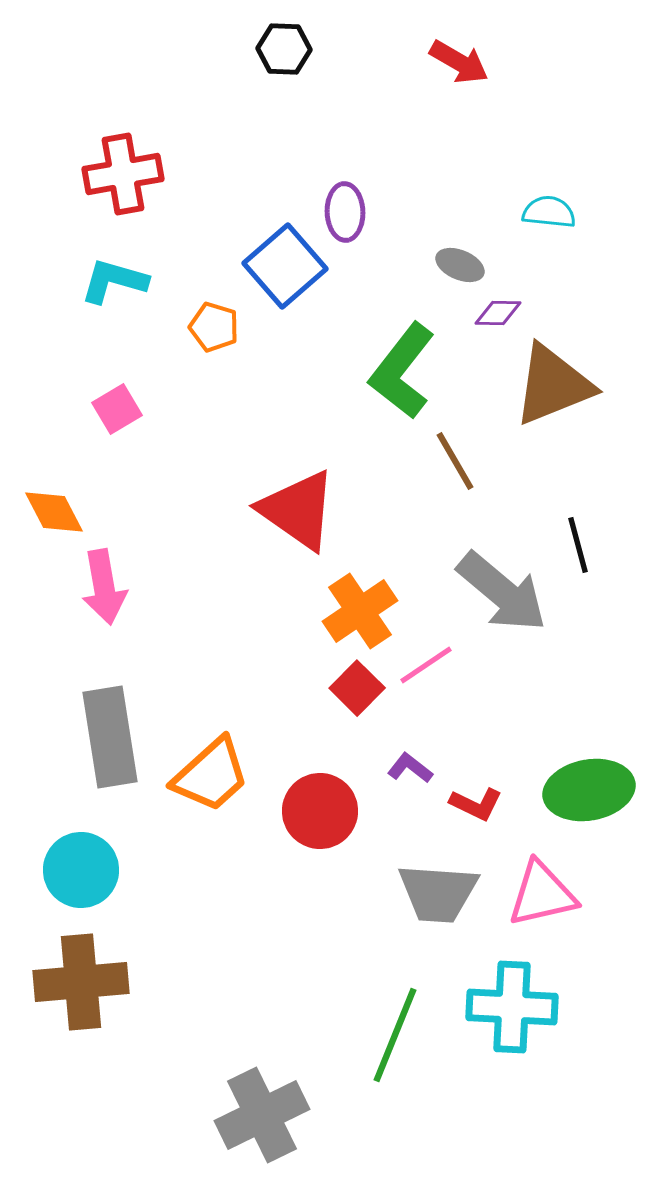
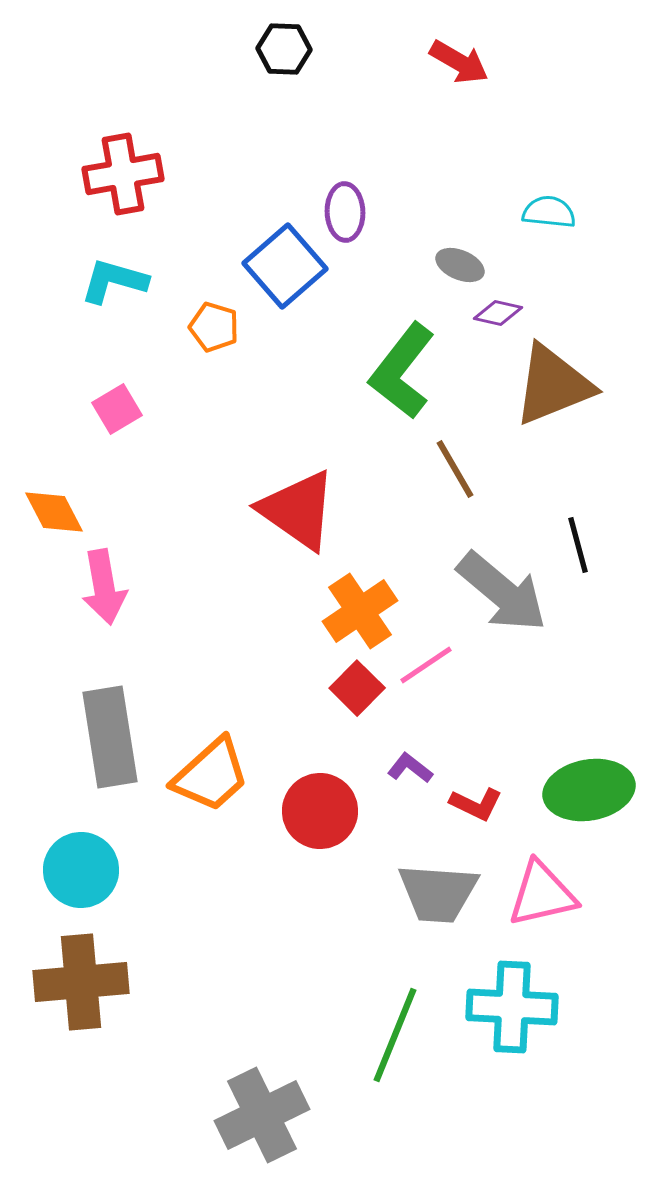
purple diamond: rotated 12 degrees clockwise
brown line: moved 8 px down
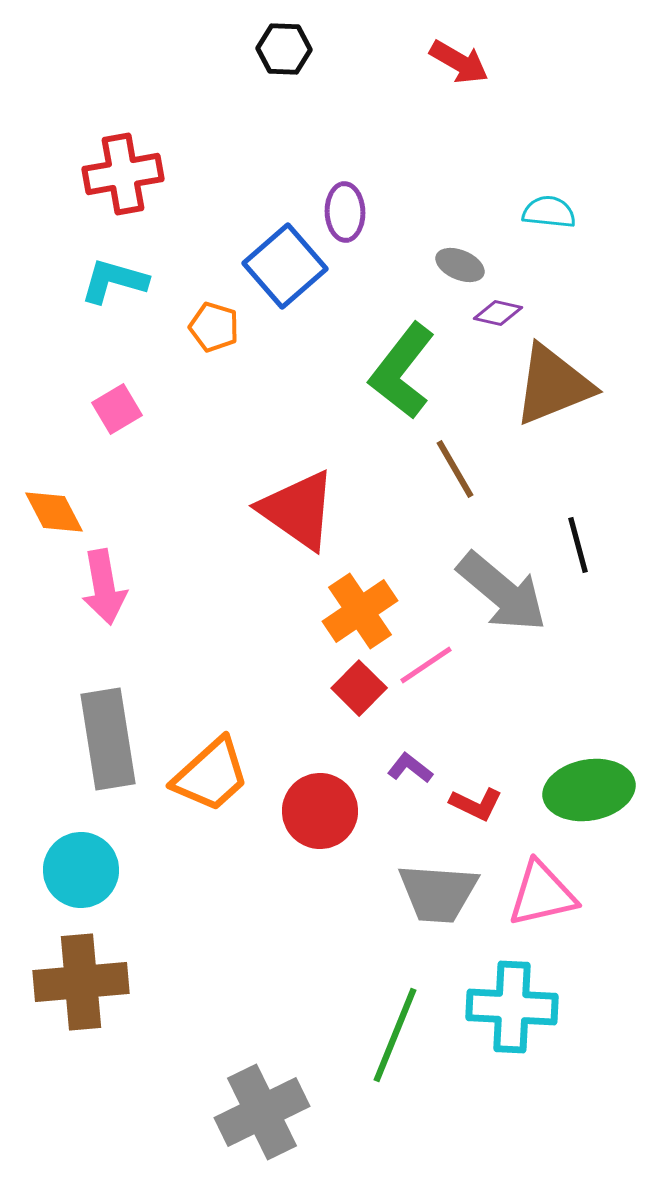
red square: moved 2 px right
gray rectangle: moved 2 px left, 2 px down
gray cross: moved 3 px up
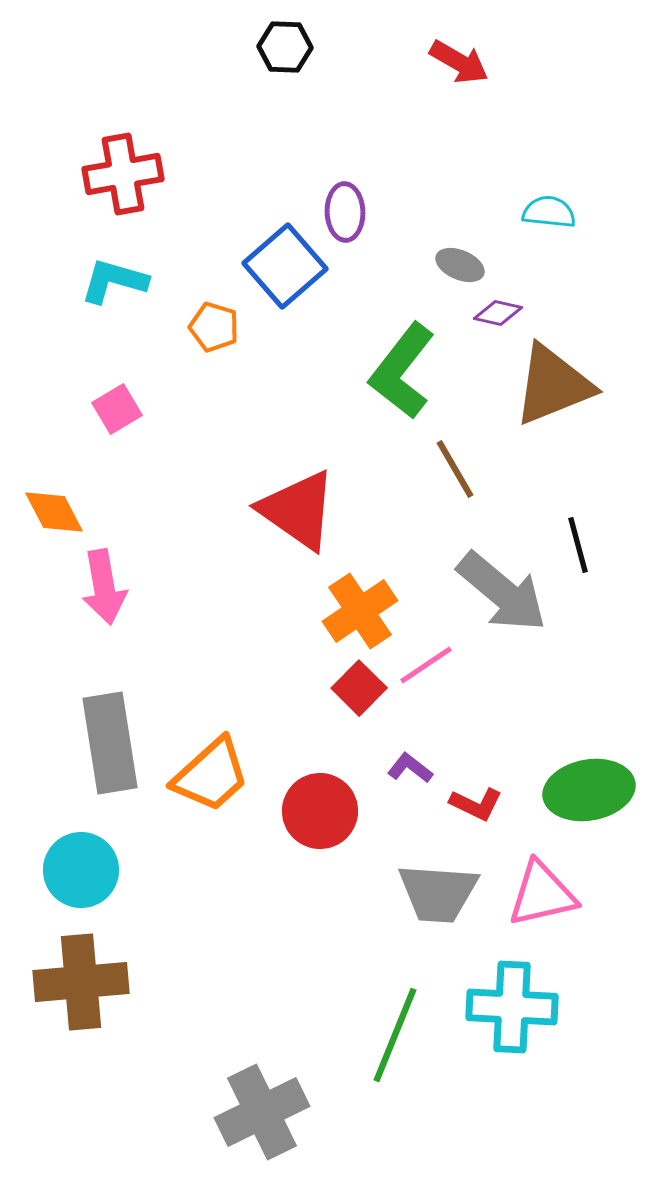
black hexagon: moved 1 px right, 2 px up
gray rectangle: moved 2 px right, 4 px down
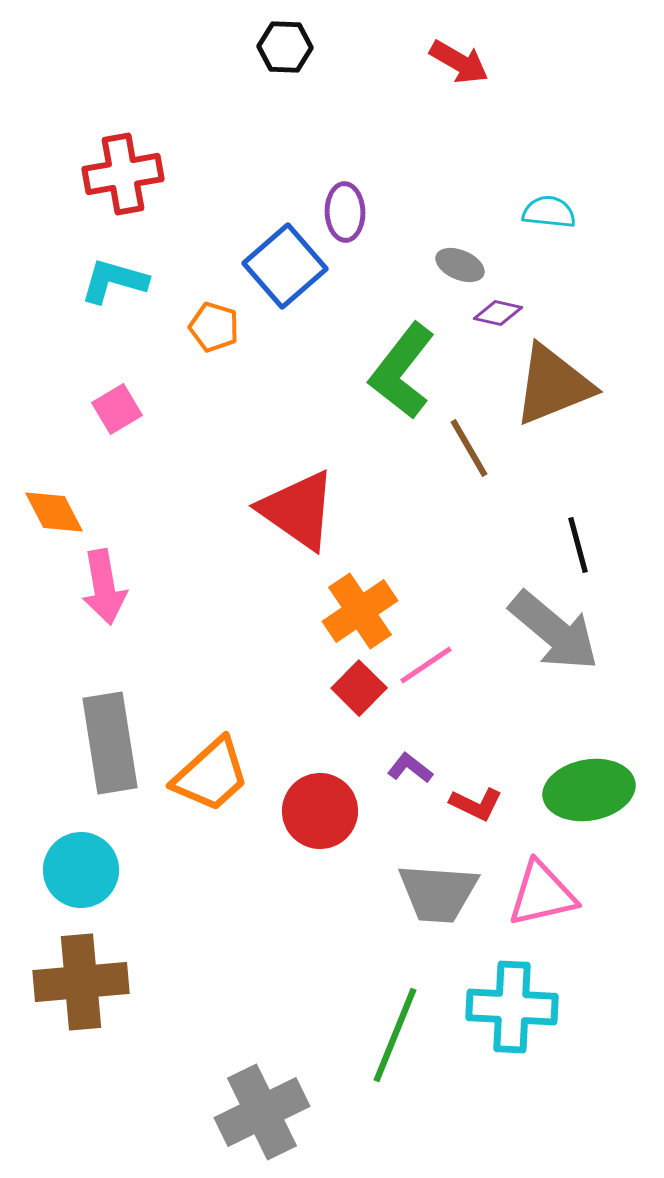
brown line: moved 14 px right, 21 px up
gray arrow: moved 52 px right, 39 px down
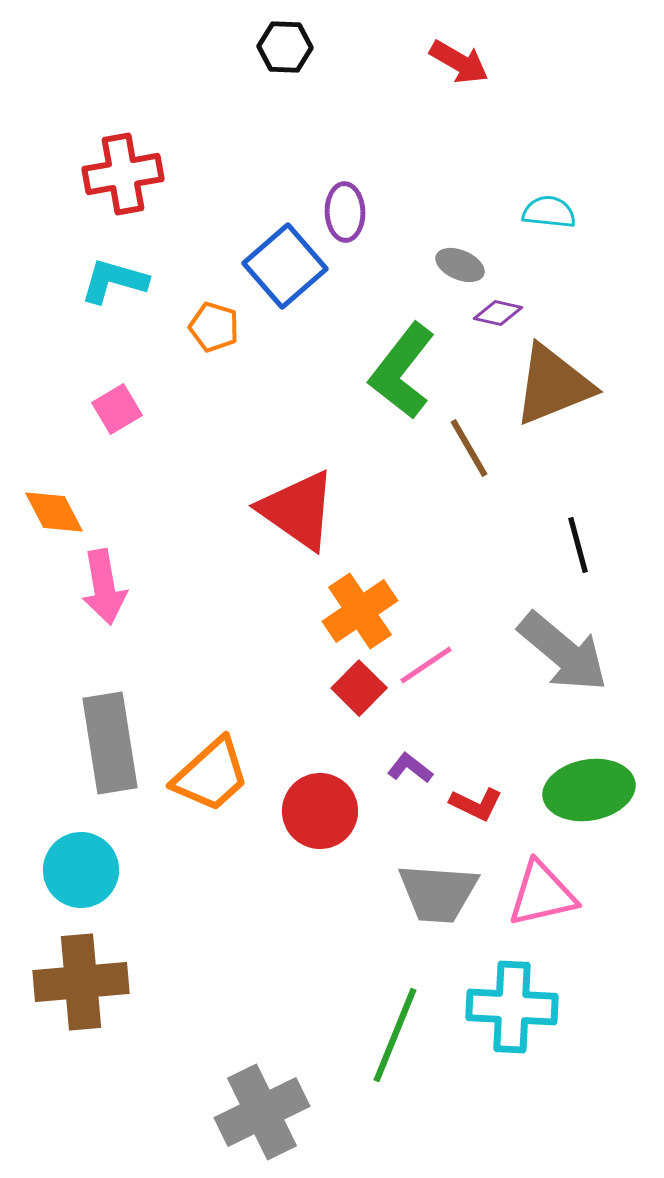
gray arrow: moved 9 px right, 21 px down
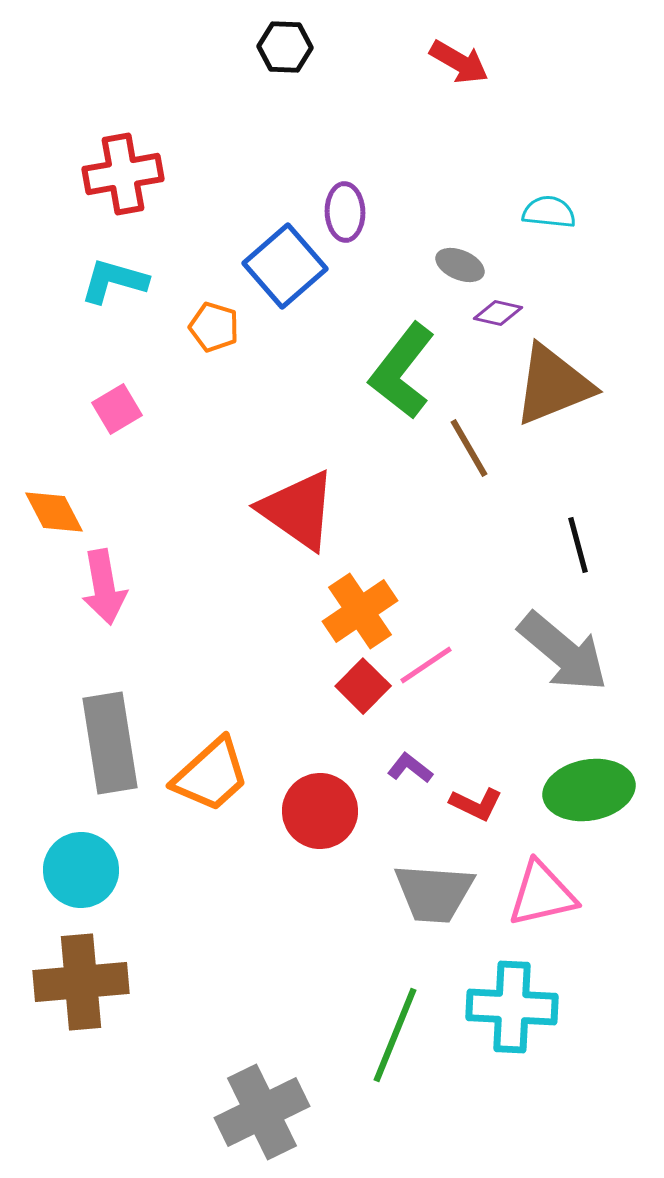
red square: moved 4 px right, 2 px up
gray trapezoid: moved 4 px left
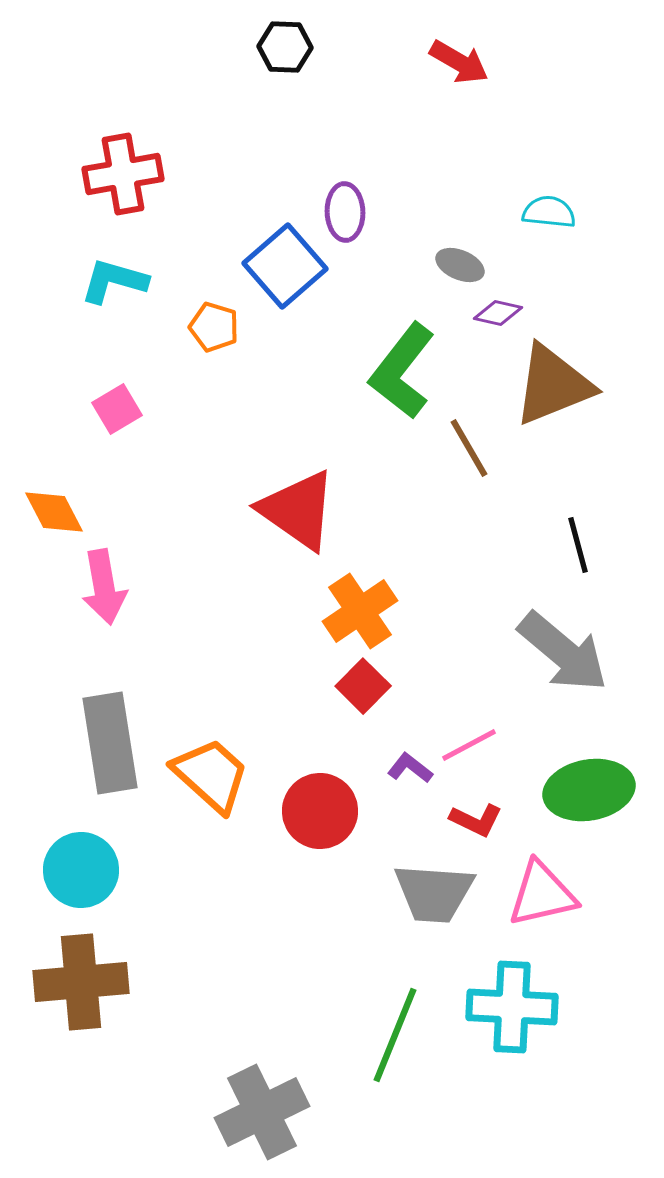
pink line: moved 43 px right, 80 px down; rotated 6 degrees clockwise
orange trapezoid: rotated 96 degrees counterclockwise
red L-shape: moved 16 px down
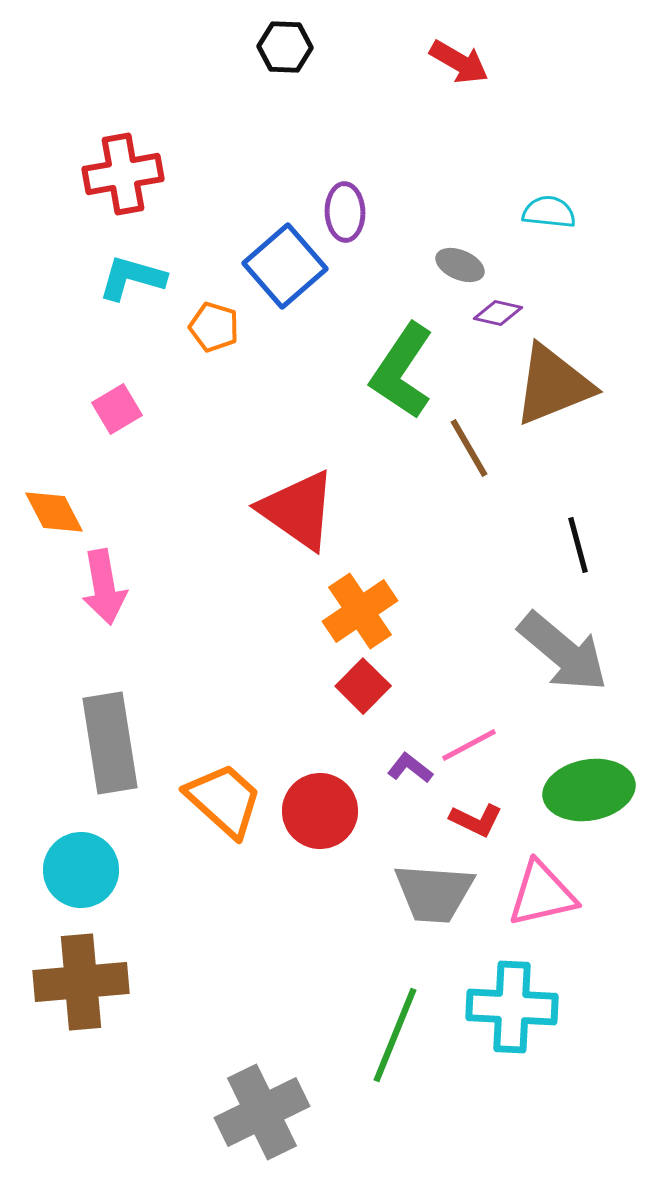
cyan L-shape: moved 18 px right, 3 px up
green L-shape: rotated 4 degrees counterclockwise
orange trapezoid: moved 13 px right, 25 px down
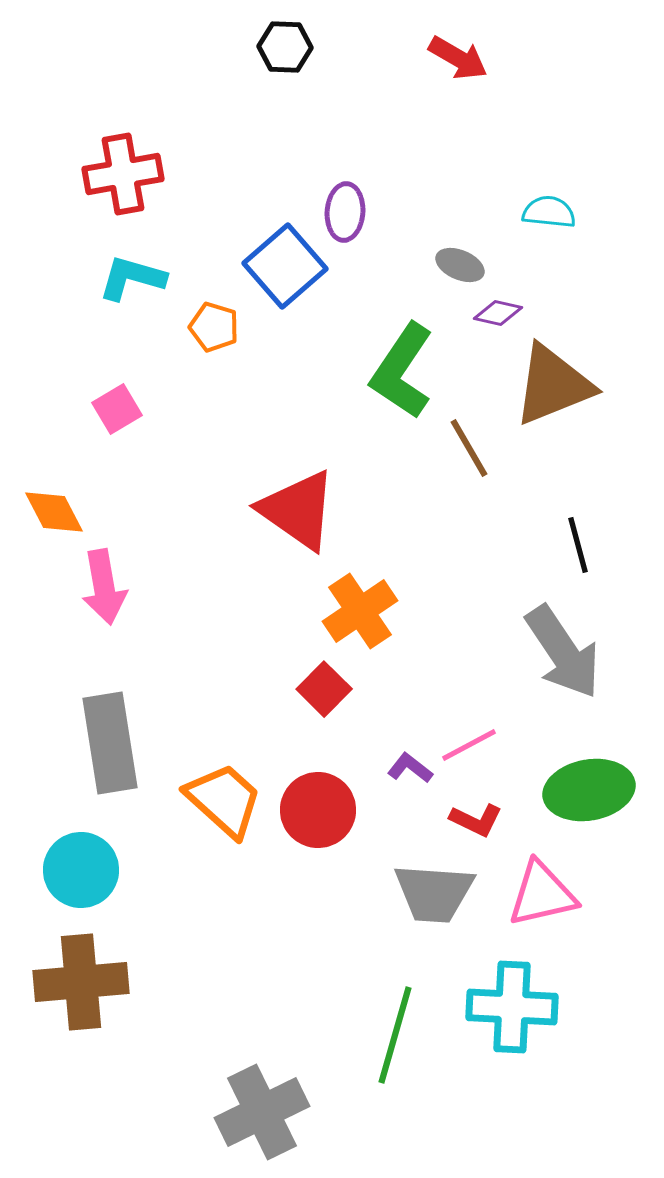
red arrow: moved 1 px left, 4 px up
purple ellipse: rotated 6 degrees clockwise
gray arrow: rotated 16 degrees clockwise
red square: moved 39 px left, 3 px down
red circle: moved 2 px left, 1 px up
green line: rotated 6 degrees counterclockwise
